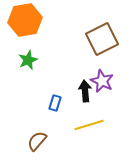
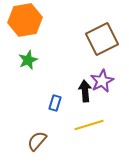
purple star: rotated 20 degrees clockwise
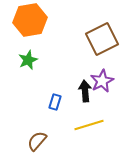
orange hexagon: moved 5 px right
blue rectangle: moved 1 px up
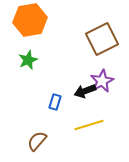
black arrow: rotated 105 degrees counterclockwise
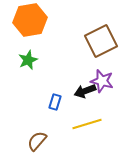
brown square: moved 1 px left, 2 px down
purple star: rotated 30 degrees counterclockwise
yellow line: moved 2 px left, 1 px up
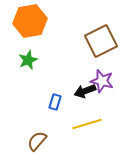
orange hexagon: moved 1 px down
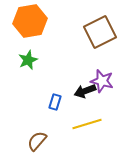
brown square: moved 1 px left, 9 px up
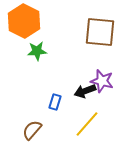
orange hexagon: moved 6 px left; rotated 24 degrees counterclockwise
brown square: rotated 32 degrees clockwise
green star: moved 9 px right, 9 px up; rotated 18 degrees clockwise
yellow line: rotated 32 degrees counterclockwise
brown semicircle: moved 5 px left, 11 px up
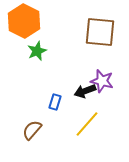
green star: rotated 18 degrees counterclockwise
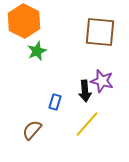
black arrow: rotated 75 degrees counterclockwise
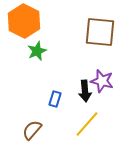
blue rectangle: moved 3 px up
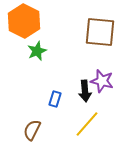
brown semicircle: rotated 15 degrees counterclockwise
